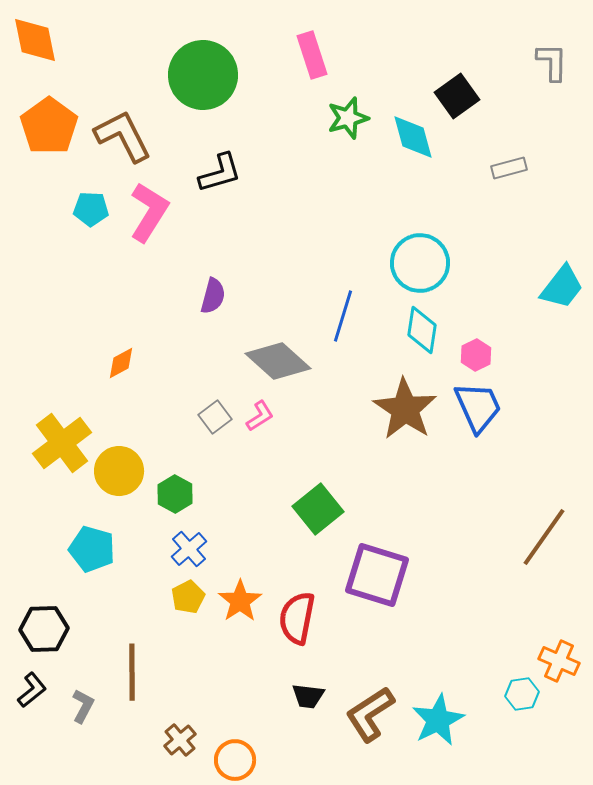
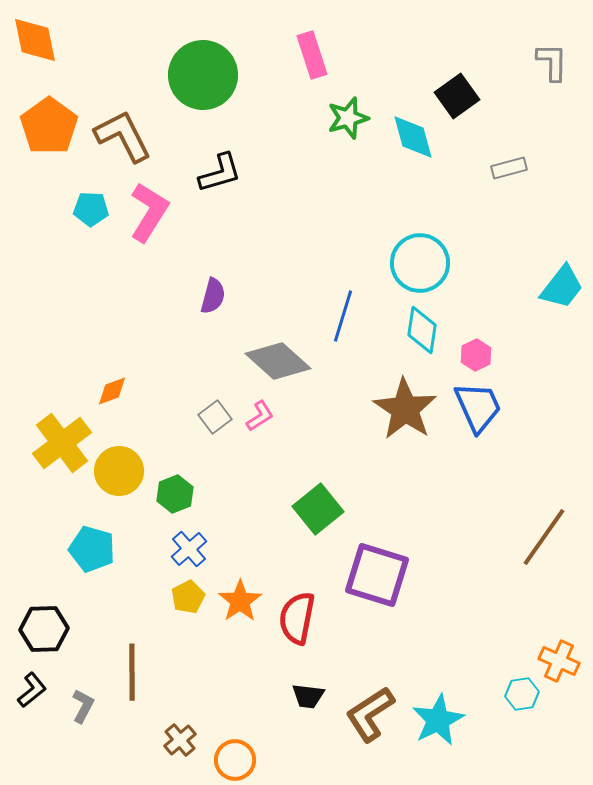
orange diamond at (121, 363): moved 9 px left, 28 px down; rotated 8 degrees clockwise
green hexagon at (175, 494): rotated 9 degrees clockwise
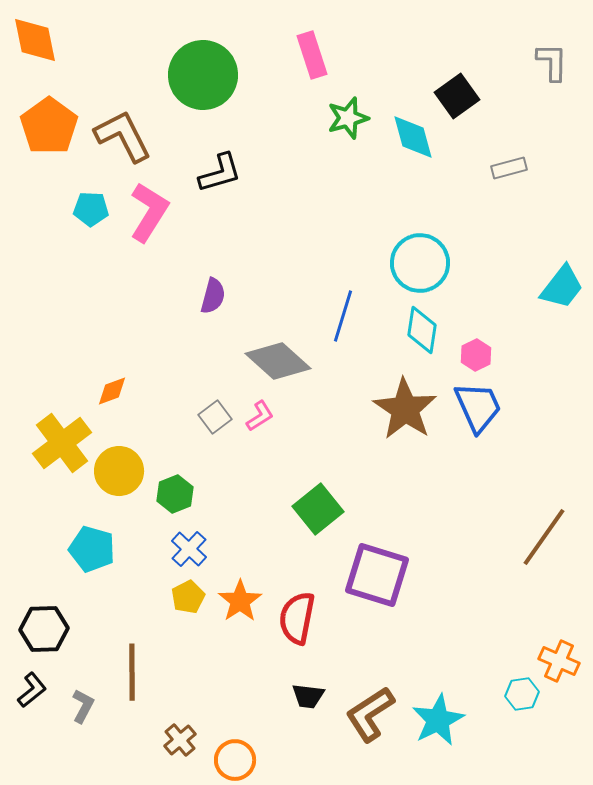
blue cross at (189, 549): rotated 6 degrees counterclockwise
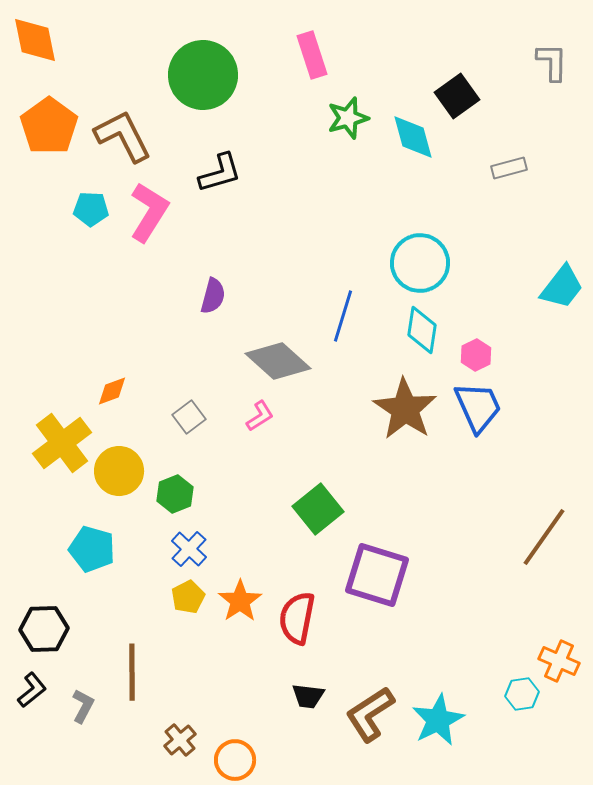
gray square at (215, 417): moved 26 px left
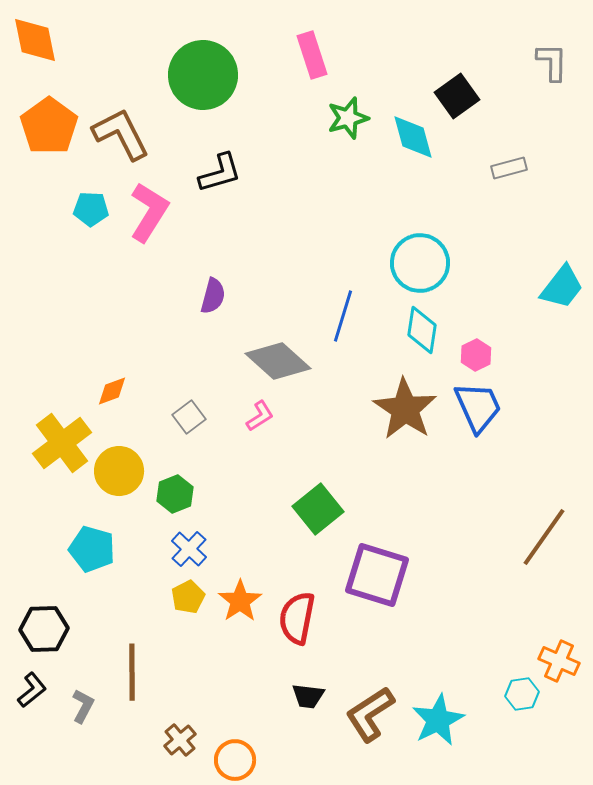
brown L-shape at (123, 136): moved 2 px left, 2 px up
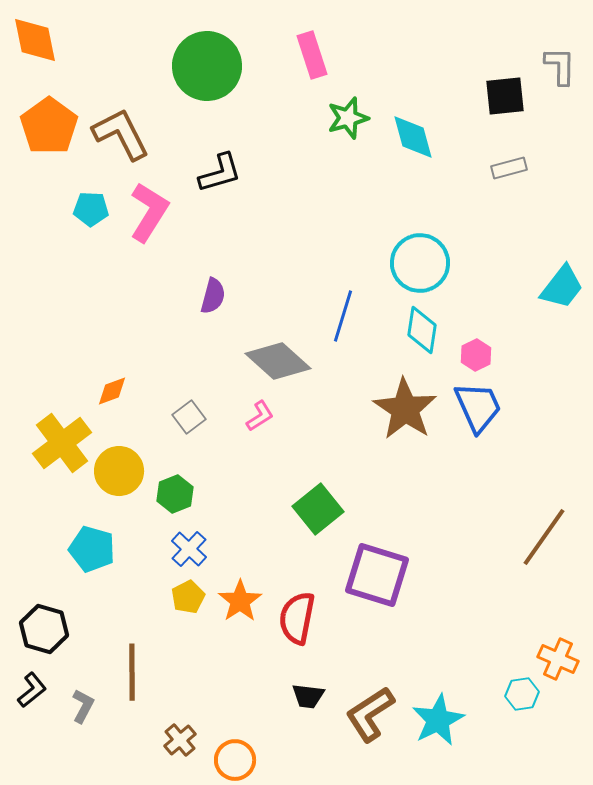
gray L-shape at (552, 62): moved 8 px right, 4 px down
green circle at (203, 75): moved 4 px right, 9 px up
black square at (457, 96): moved 48 px right; rotated 30 degrees clockwise
black hexagon at (44, 629): rotated 18 degrees clockwise
orange cross at (559, 661): moved 1 px left, 2 px up
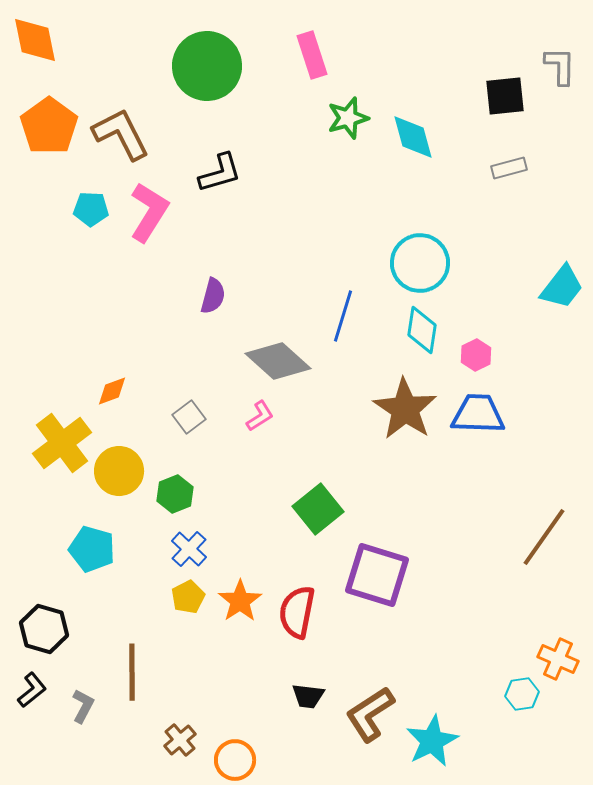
blue trapezoid at (478, 407): moved 7 px down; rotated 64 degrees counterclockwise
red semicircle at (297, 618): moved 6 px up
cyan star at (438, 720): moved 6 px left, 21 px down
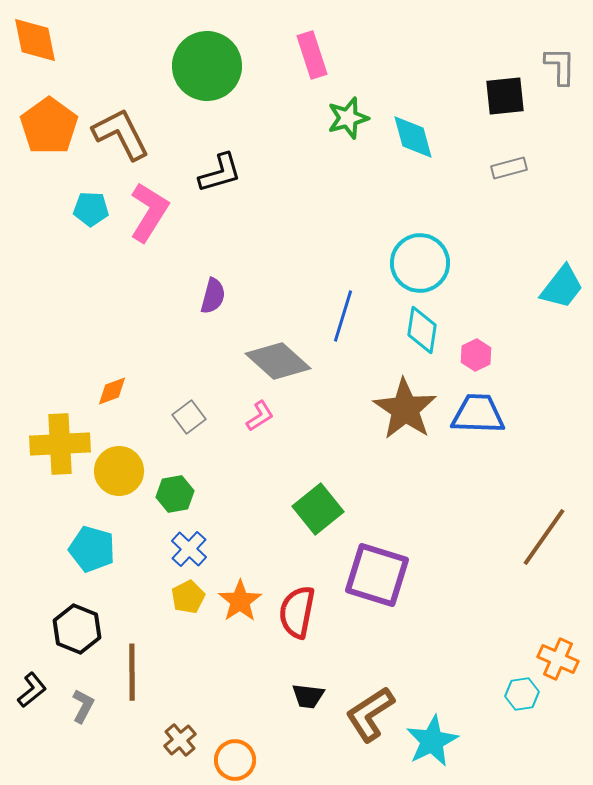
yellow cross at (62, 443): moved 2 px left, 1 px down; rotated 34 degrees clockwise
green hexagon at (175, 494): rotated 12 degrees clockwise
black hexagon at (44, 629): moved 33 px right; rotated 6 degrees clockwise
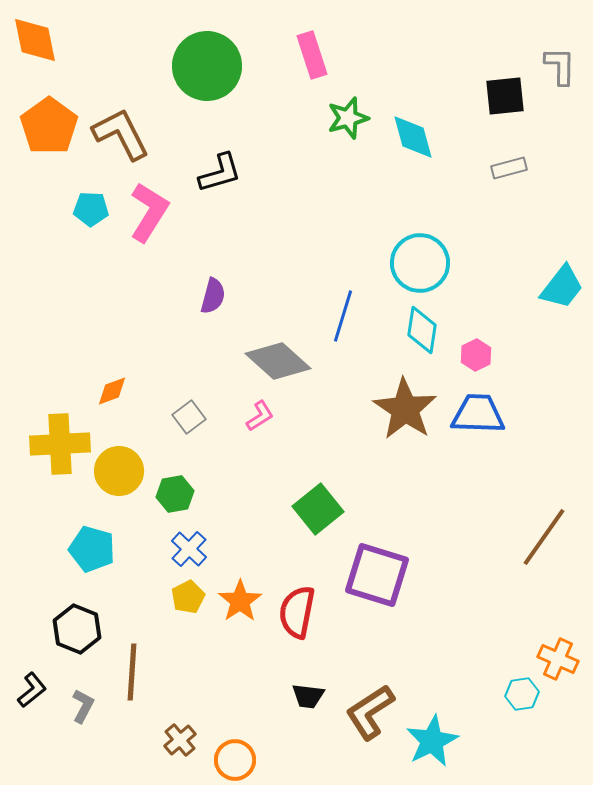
brown line at (132, 672): rotated 4 degrees clockwise
brown L-shape at (370, 714): moved 2 px up
